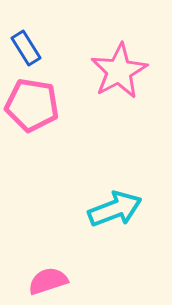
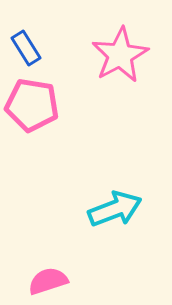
pink star: moved 1 px right, 16 px up
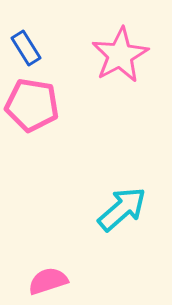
cyan arrow: moved 7 px right; rotated 20 degrees counterclockwise
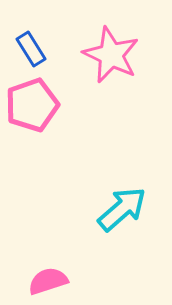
blue rectangle: moved 5 px right, 1 px down
pink star: moved 9 px left; rotated 18 degrees counterclockwise
pink pentagon: rotated 28 degrees counterclockwise
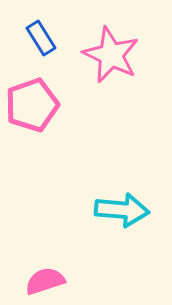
blue rectangle: moved 10 px right, 11 px up
cyan arrow: moved 1 px down; rotated 46 degrees clockwise
pink semicircle: moved 3 px left
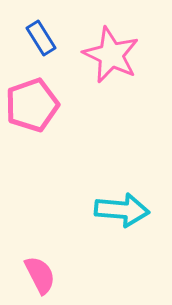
pink semicircle: moved 5 px left, 6 px up; rotated 81 degrees clockwise
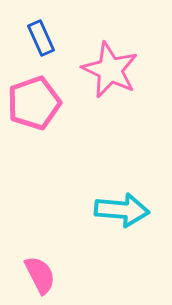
blue rectangle: rotated 8 degrees clockwise
pink star: moved 1 px left, 15 px down
pink pentagon: moved 2 px right, 2 px up
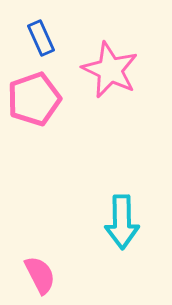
pink pentagon: moved 4 px up
cyan arrow: moved 12 px down; rotated 84 degrees clockwise
